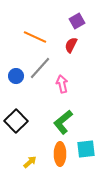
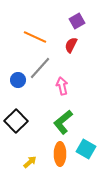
blue circle: moved 2 px right, 4 px down
pink arrow: moved 2 px down
cyan square: rotated 36 degrees clockwise
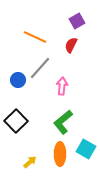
pink arrow: rotated 18 degrees clockwise
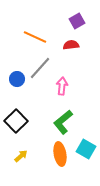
red semicircle: rotated 56 degrees clockwise
blue circle: moved 1 px left, 1 px up
orange ellipse: rotated 10 degrees counterclockwise
yellow arrow: moved 9 px left, 6 px up
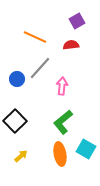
black square: moved 1 px left
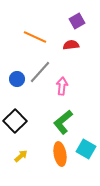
gray line: moved 4 px down
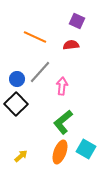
purple square: rotated 35 degrees counterclockwise
black square: moved 1 px right, 17 px up
orange ellipse: moved 2 px up; rotated 30 degrees clockwise
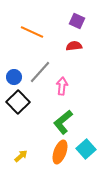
orange line: moved 3 px left, 5 px up
red semicircle: moved 3 px right, 1 px down
blue circle: moved 3 px left, 2 px up
black square: moved 2 px right, 2 px up
cyan square: rotated 18 degrees clockwise
